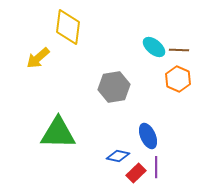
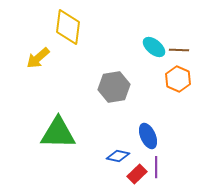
red rectangle: moved 1 px right, 1 px down
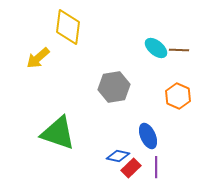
cyan ellipse: moved 2 px right, 1 px down
orange hexagon: moved 17 px down
green triangle: rotated 18 degrees clockwise
red rectangle: moved 6 px left, 6 px up
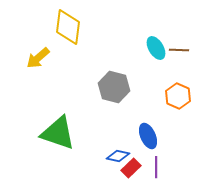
cyan ellipse: rotated 20 degrees clockwise
gray hexagon: rotated 24 degrees clockwise
